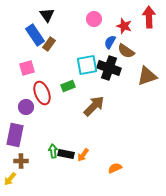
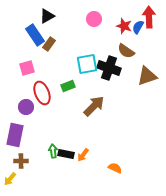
black triangle: moved 1 px down; rotated 35 degrees clockwise
blue semicircle: moved 28 px right, 15 px up
cyan square: moved 1 px up
orange semicircle: rotated 48 degrees clockwise
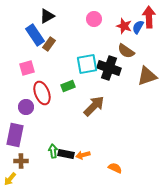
orange arrow: rotated 40 degrees clockwise
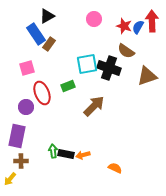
red arrow: moved 3 px right, 4 px down
blue rectangle: moved 1 px right, 1 px up
purple rectangle: moved 2 px right, 1 px down
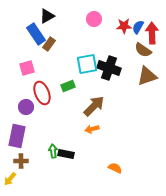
red arrow: moved 12 px down
red star: rotated 21 degrees counterclockwise
brown semicircle: moved 17 px right, 1 px up
orange arrow: moved 9 px right, 26 px up
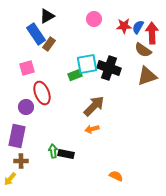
green rectangle: moved 7 px right, 11 px up
orange semicircle: moved 1 px right, 8 px down
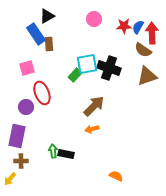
brown rectangle: rotated 40 degrees counterclockwise
green rectangle: rotated 24 degrees counterclockwise
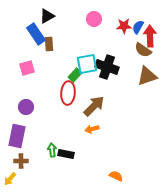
red arrow: moved 2 px left, 3 px down
black cross: moved 2 px left, 1 px up
red ellipse: moved 26 px right; rotated 25 degrees clockwise
green arrow: moved 1 px left, 1 px up
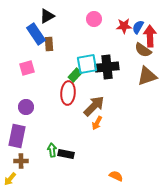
black cross: rotated 25 degrees counterclockwise
orange arrow: moved 5 px right, 6 px up; rotated 48 degrees counterclockwise
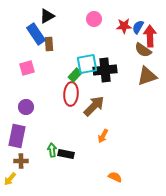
black cross: moved 2 px left, 3 px down
red ellipse: moved 3 px right, 1 px down
orange arrow: moved 6 px right, 13 px down
orange semicircle: moved 1 px left, 1 px down
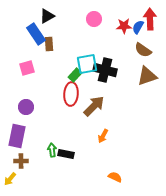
red arrow: moved 17 px up
black cross: rotated 20 degrees clockwise
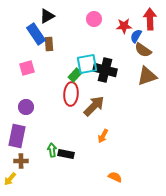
blue semicircle: moved 2 px left, 9 px down
